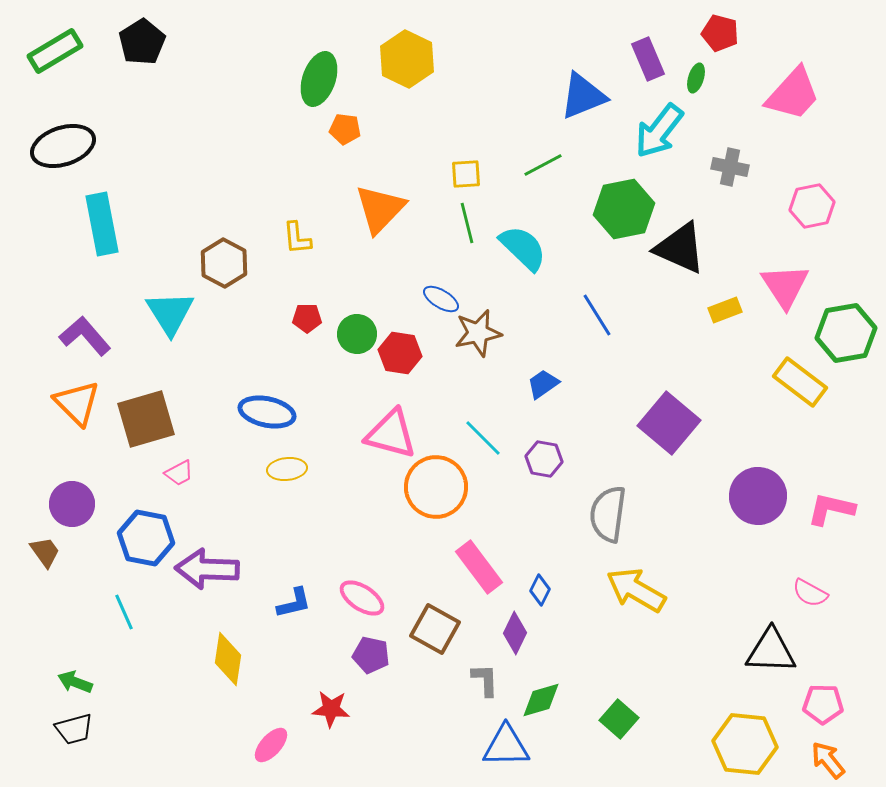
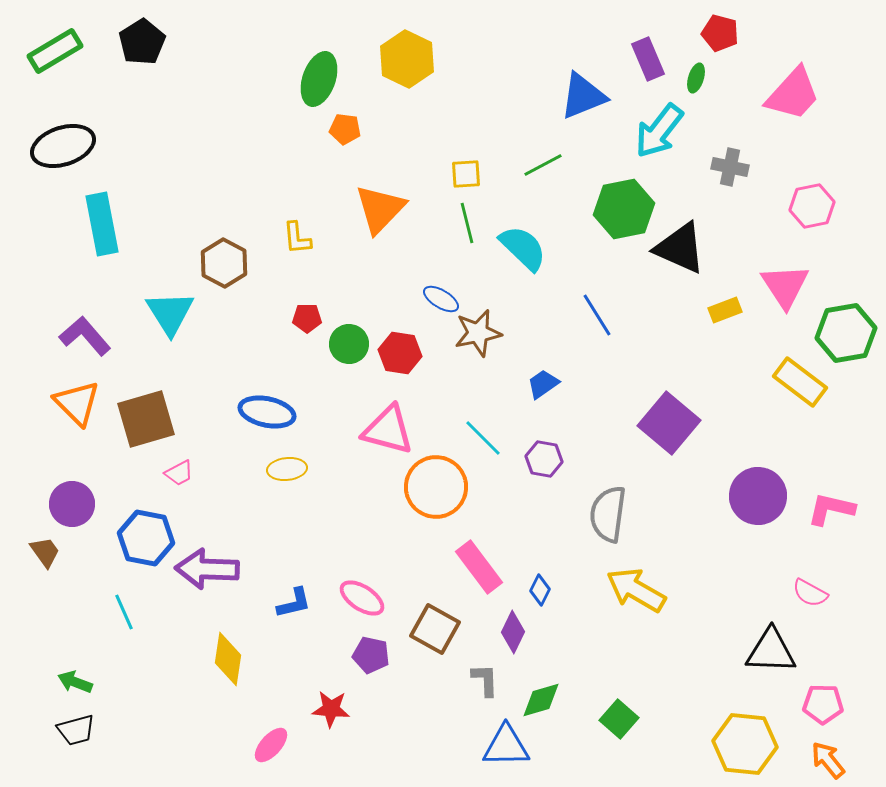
green circle at (357, 334): moved 8 px left, 10 px down
pink triangle at (391, 434): moved 3 px left, 4 px up
purple diamond at (515, 633): moved 2 px left, 1 px up
black trapezoid at (74, 729): moved 2 px right, 1 px down
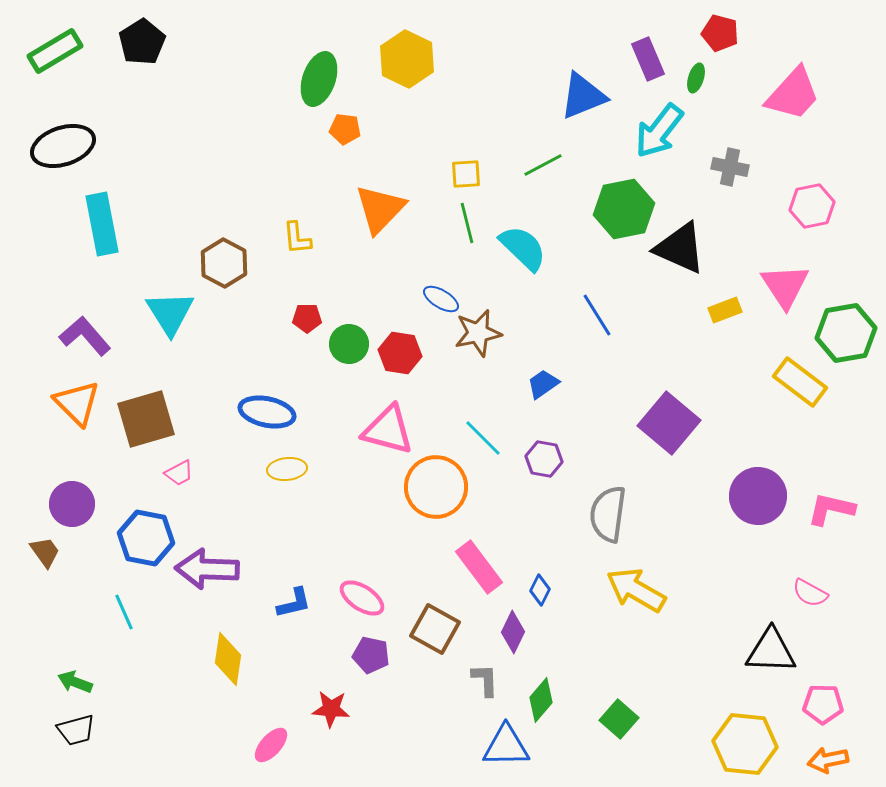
green diamond at (541, 700): rotated 33 degrees counterclockwise
orange arrow at (828, 760): rotated 63 degrees counterclockwise
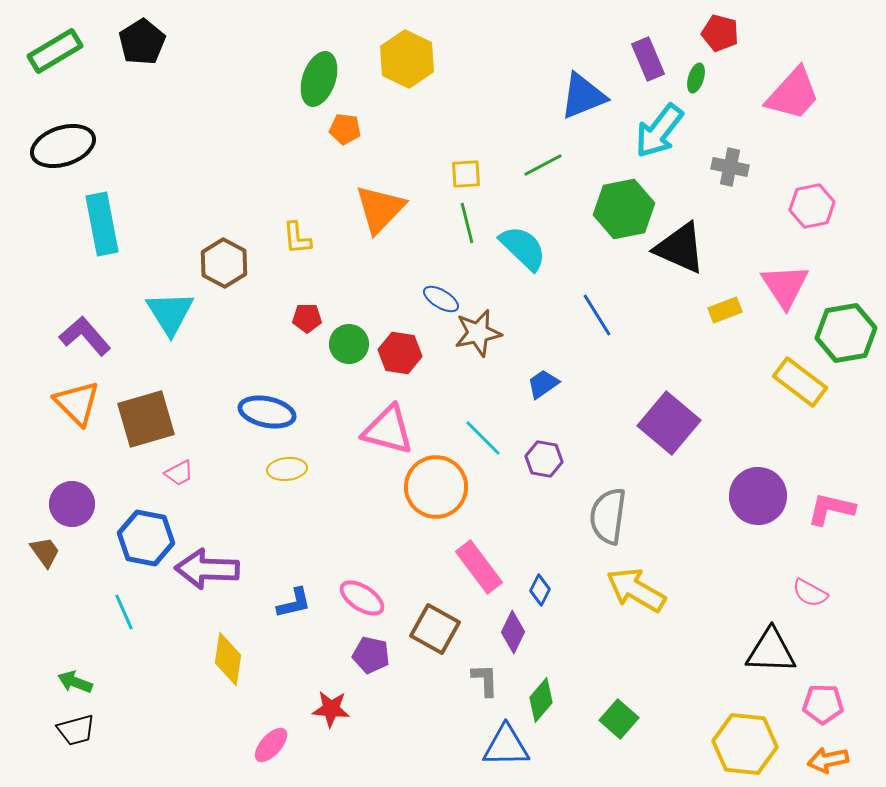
gray semicircle at (608, 514): moved 2 px down
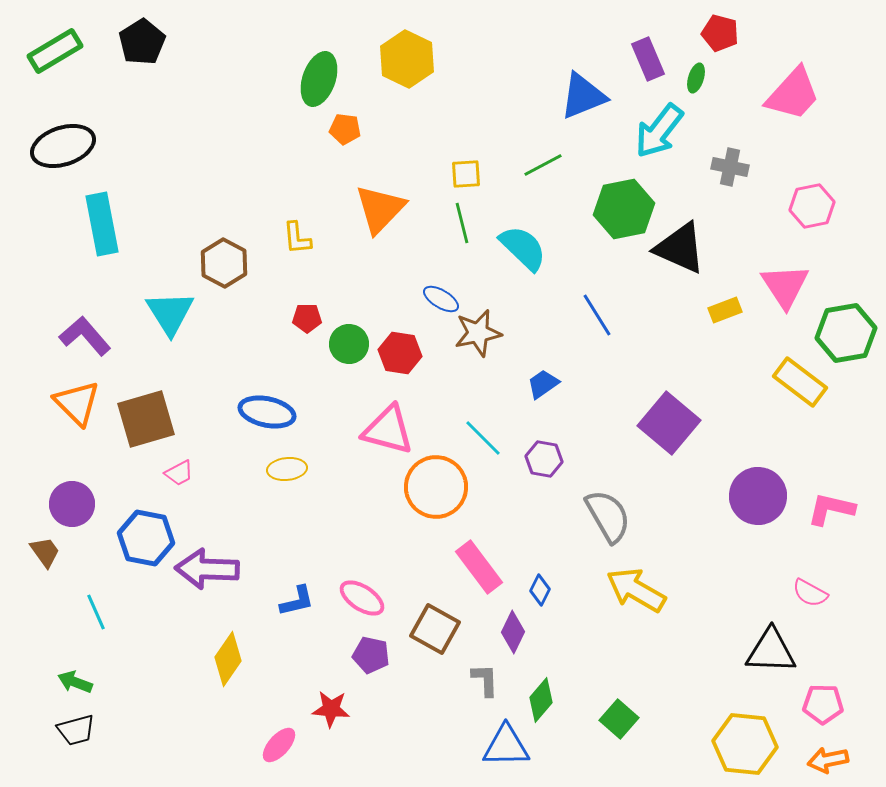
green line at (467, 223): moved 5 px left
gray semicircle at (608, 516): rotated 142 degrees clockwise
blue L-shape at (294, 603): moved 3 px right, 2 px up
cyan line at (124, 612): moved 28 px left
yellow diamond at (228, 659): rotated 26 degrees clockwise
pink ellipse at (271, 745): moved 8 px right
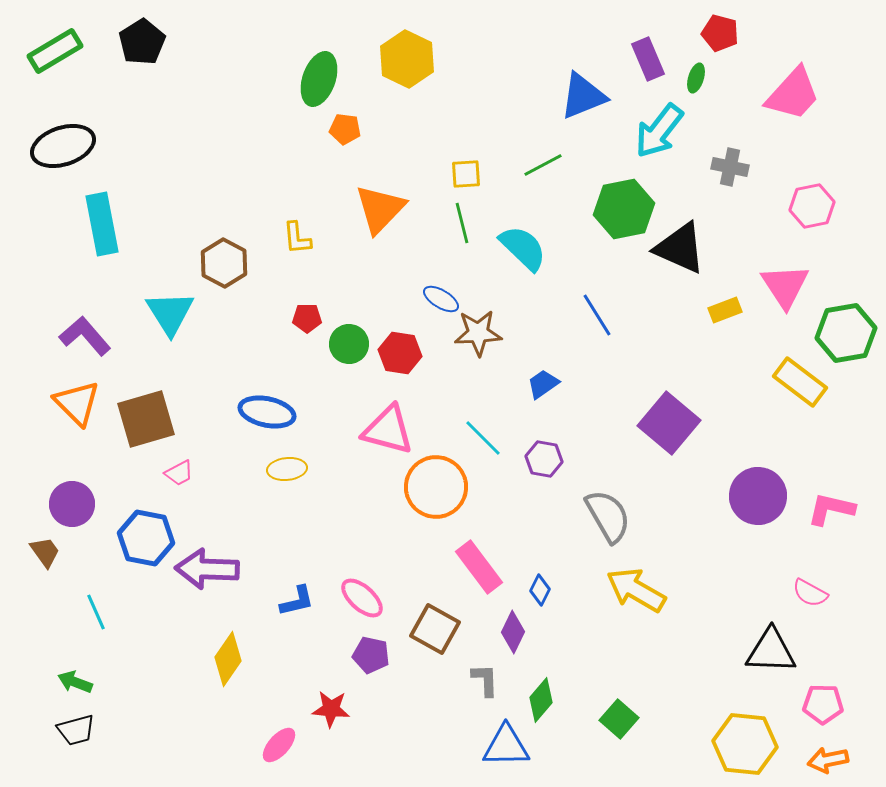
brown star at (478, 333): rotated 9 degrees clockwise
pink ellipse at (362, 598): rotated 9 degrees clockwise
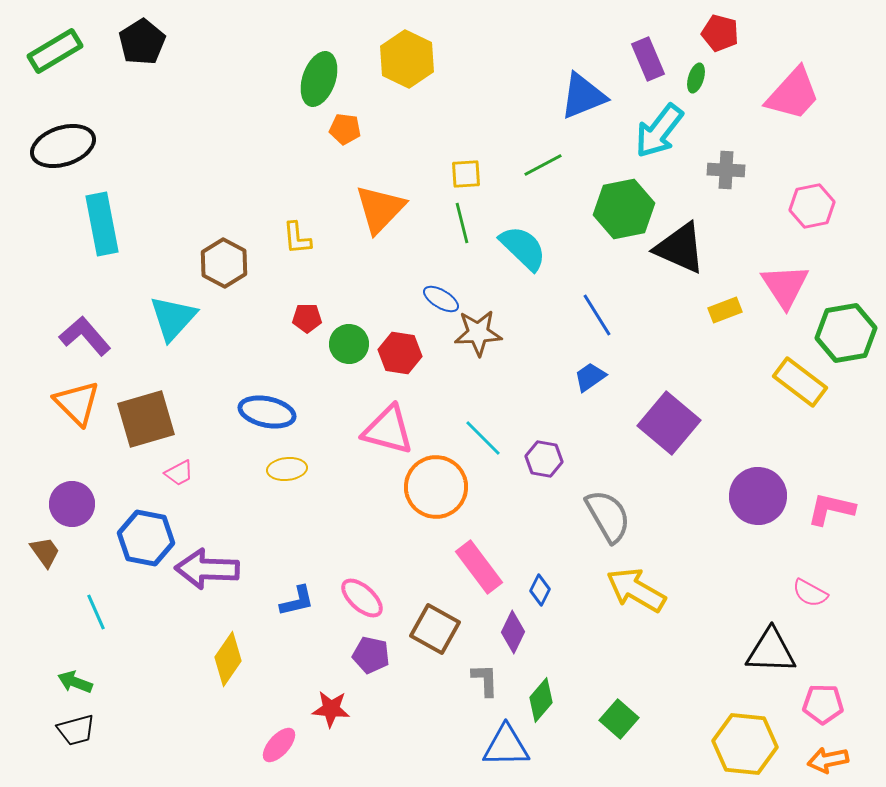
gray cross at (730, 167): moved 4 px left, 3 px down; rotated 9 degrees counterclockwise
cyan triangle at (170, 313): moved 3 px right, 5 px down; rotated 14 degrees clockwise
blue trapezoid at (543, 384): moved 47 px right, 7 px up
